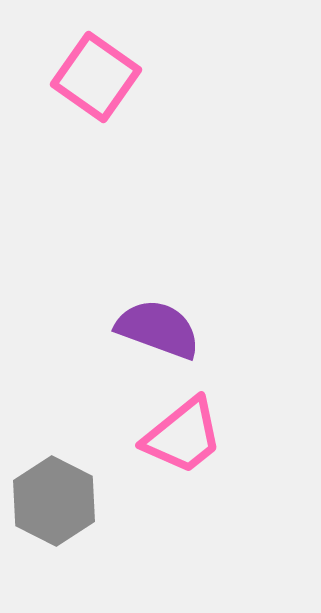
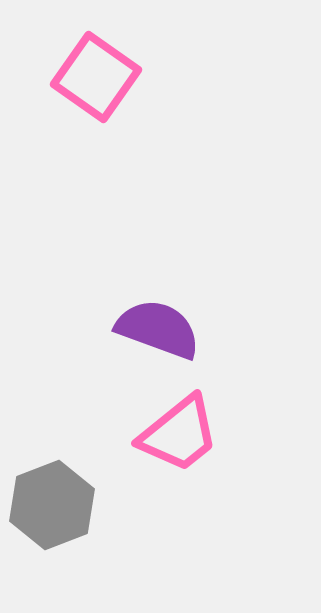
pink trapezoid: moved 4 px left, 2 px up
gray hexagon: moved 2 px left, 4 px down; rotated 12 degrees clockwise
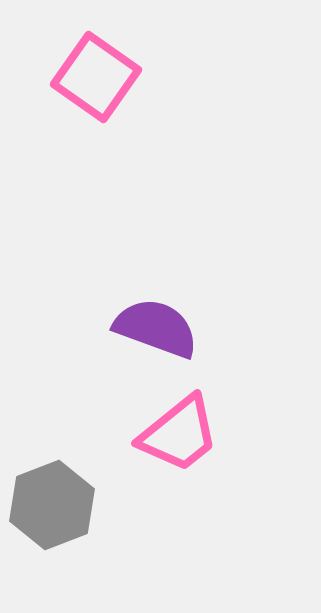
purple semicircle: moved 2 px left, 1 px up
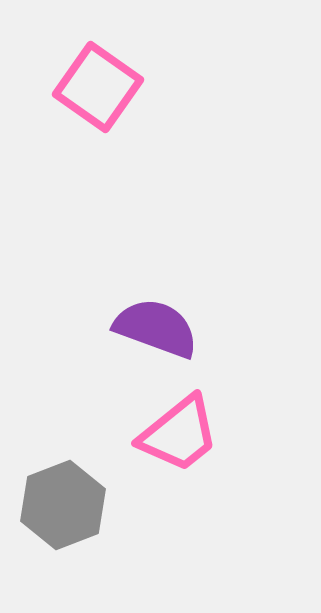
pink square: moved 2 px right, 10 px down
gray hexagon: moved 11 px right
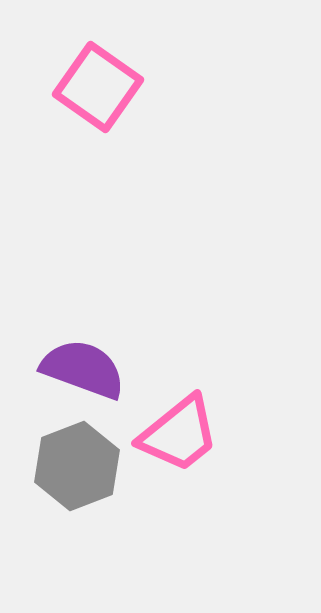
purple semicircle: moved 73 px left, 41 px down
gray hexagon: moved 14 px right, 39 px up
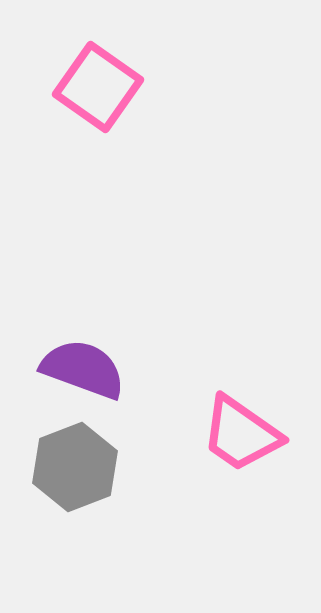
pink trapezoid: moved 62 px right; rotated 74 degrees clockwise
gray hexagon: moved 2 px left, 1 px down
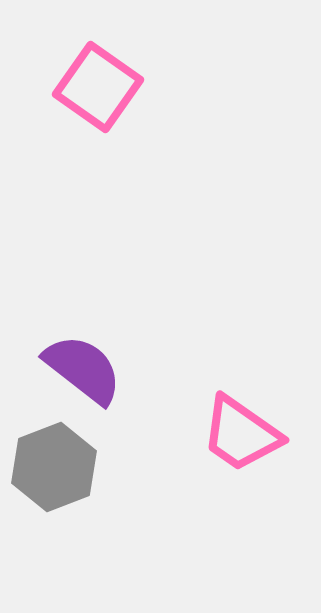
purple semicircle: rotated 18 degrees clockwise
gray hexagon: moved 21 px left
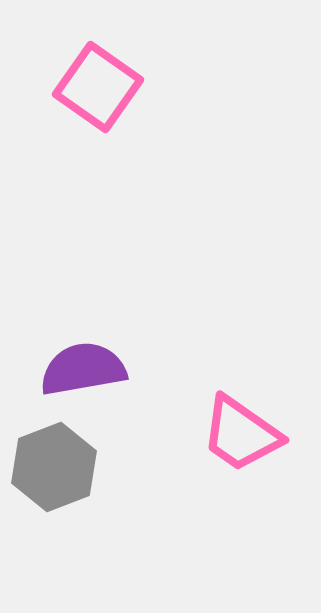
purple semicircle: rotated 48 degrees counterclockwise
